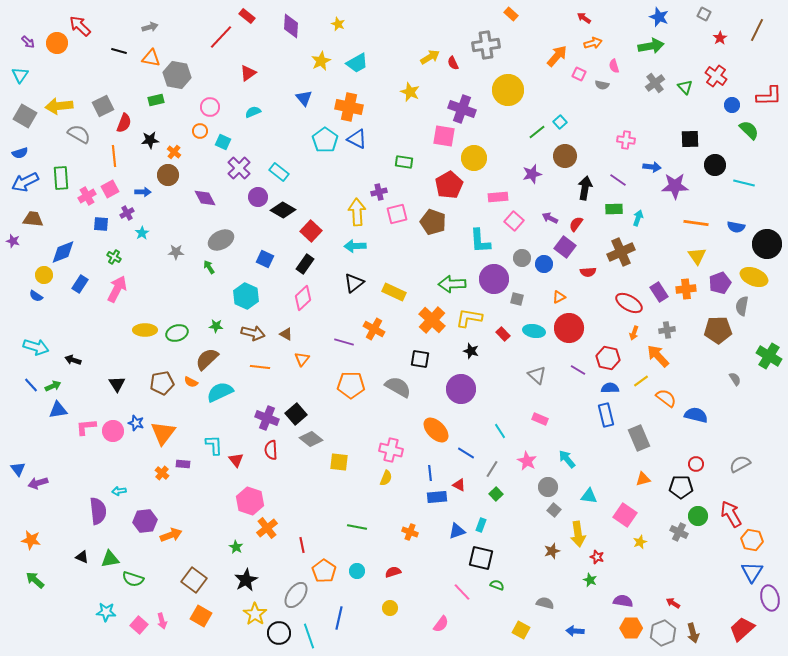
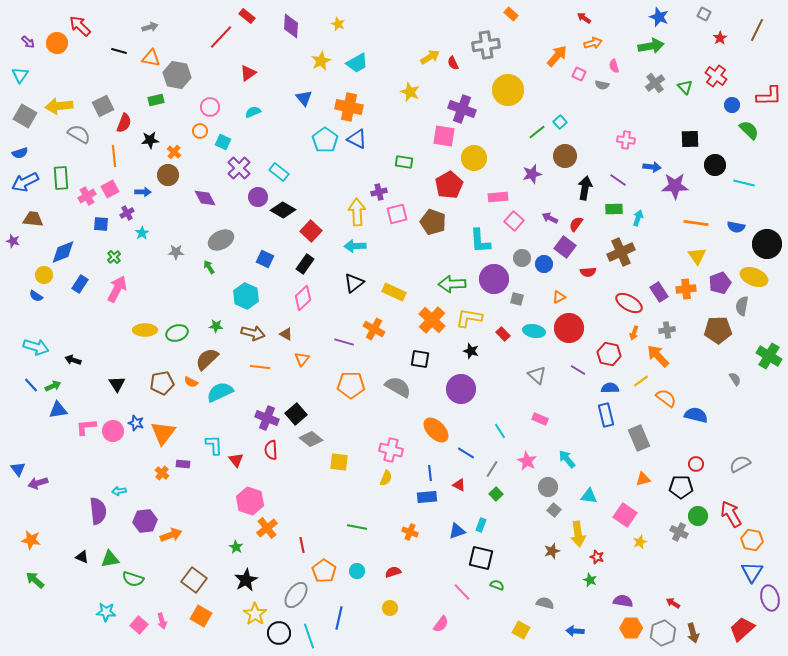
green cross at (114, 257): rotated 16 degrees clockwise
red hexagon at (608, 358): moved 1 px right, 4 px up
blue rectangle at (437, 497): moved 10 px left
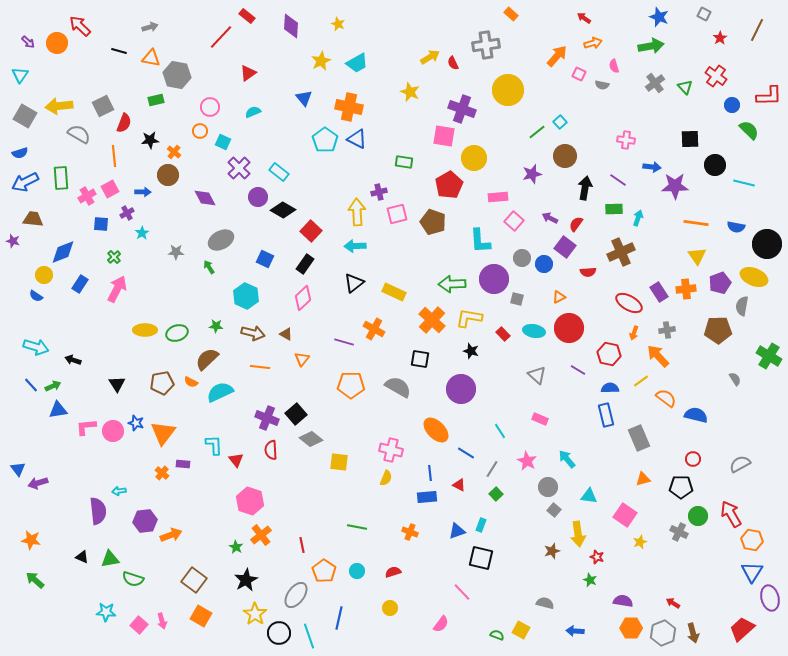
red circle at (696, 464): moved 3 px left, 5 px up
orange cross at (267, 528): moved 6 px left, 7 px down
green semicircle at (497, 585): moved 50 px down
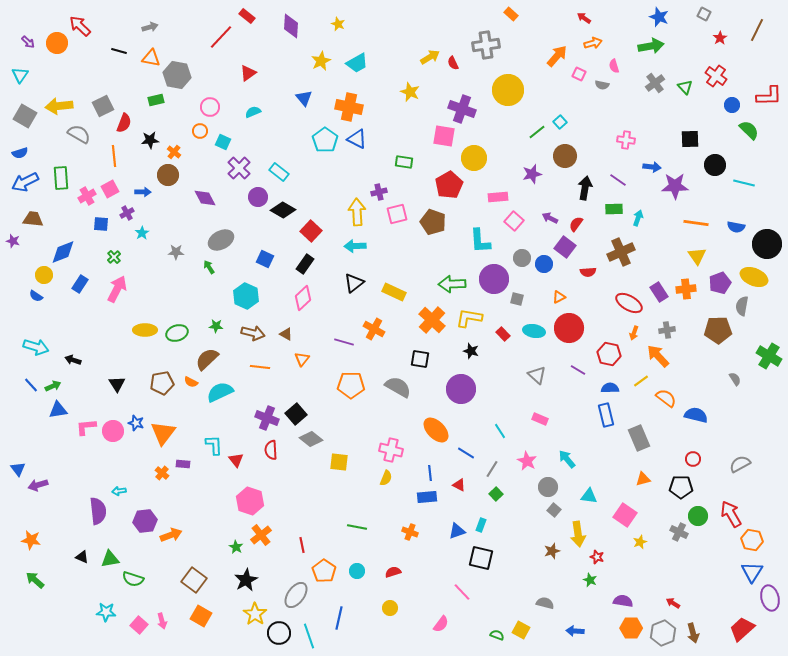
purple arrow at (38, 483): moved 2 px down
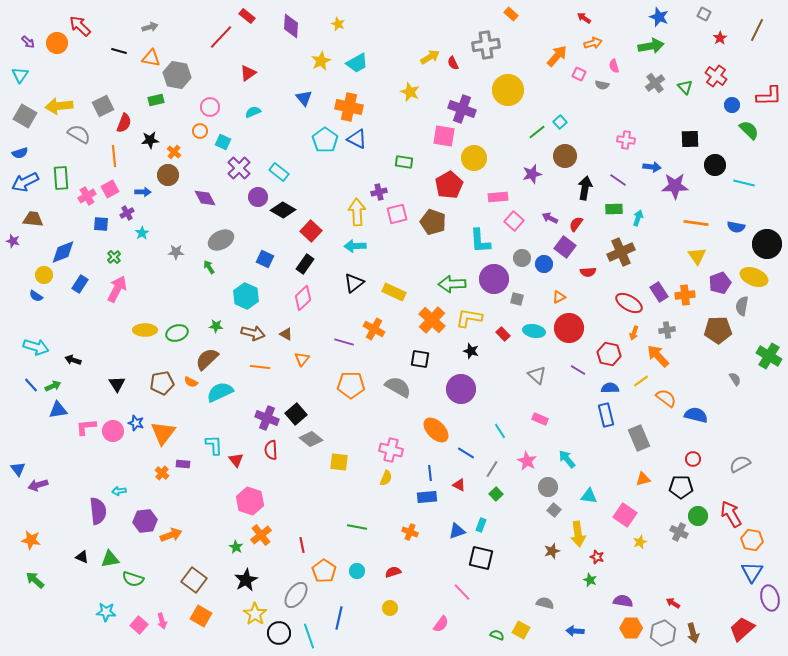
orange cross at (686, 289): moved 1 px left, 6 px down
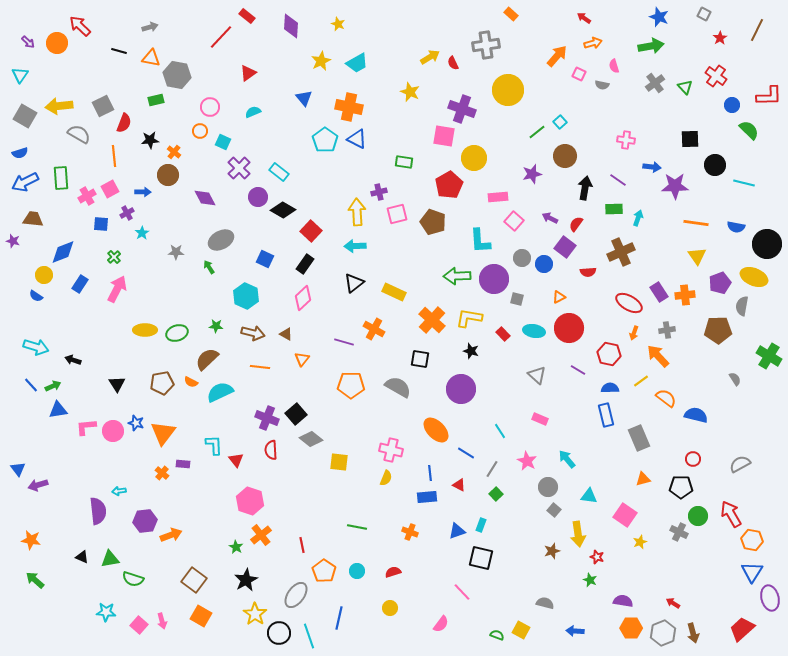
green arrow at (452, 284): moved 5 px right, 8 px up
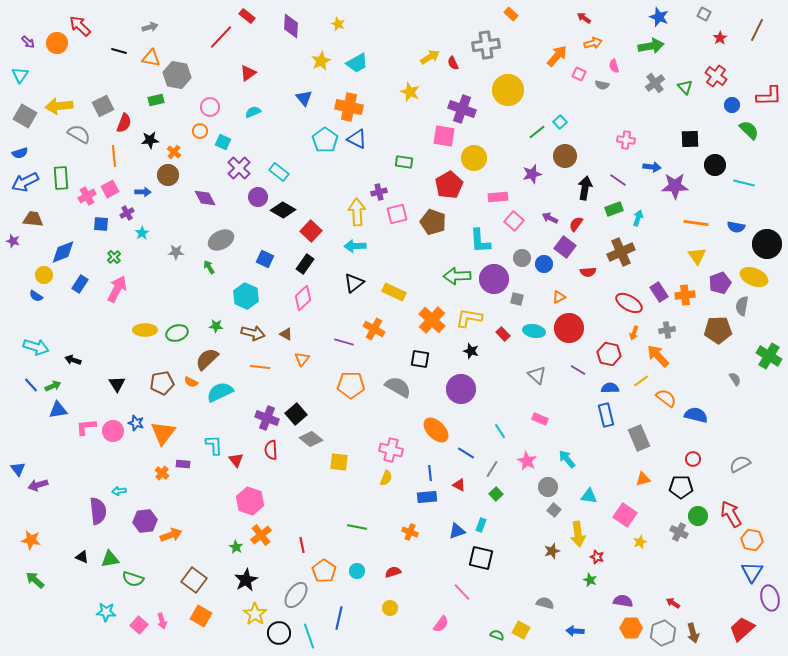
green rectangle at (614, 209): rotated 18 degrees counterclockwise
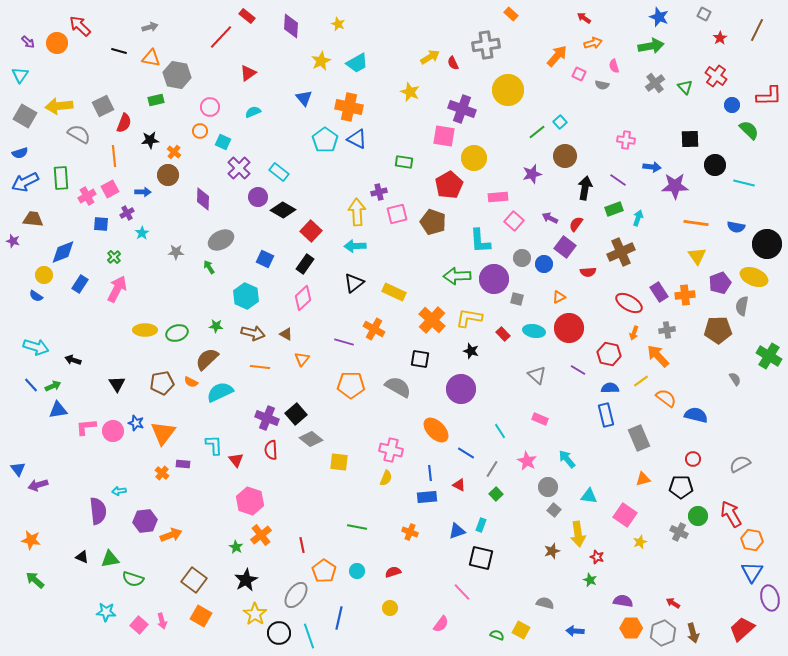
purple diamond at (205, 198): moved 2 px left, 1 px down; rotated 30 degrees clockwise
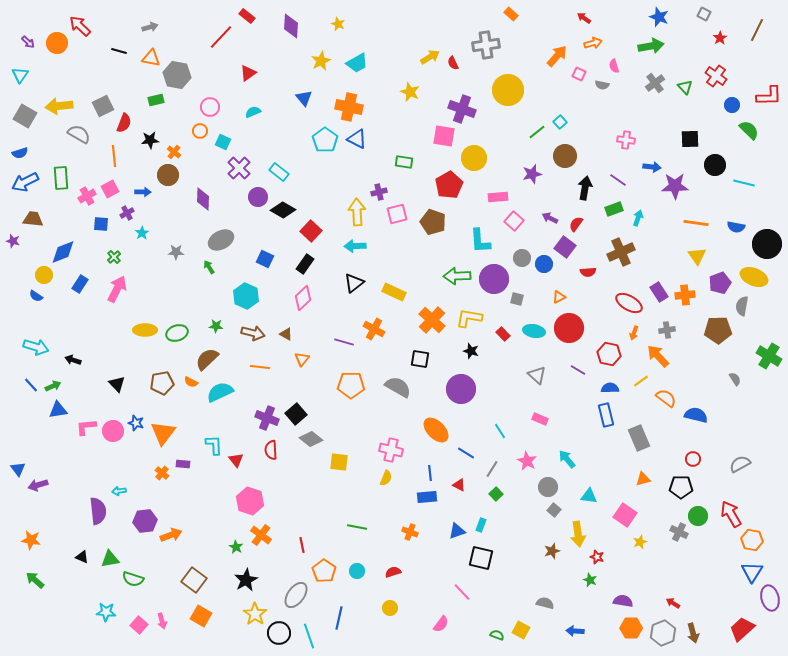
black triangle at (117, 384): rotated 12 degrees counterclockwise
orange cross at (261, 535): rotated 15 degrees counterclockwise
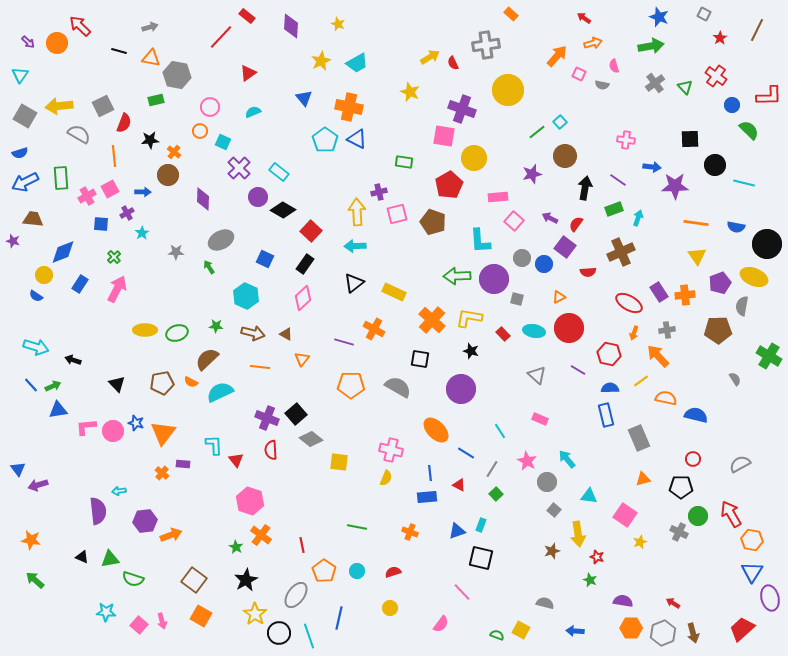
orange semicircle at (666, 398): rotated 25 degrees counterclockwise
gray circle at (548, 487): moved 1 px left, 5 px up
